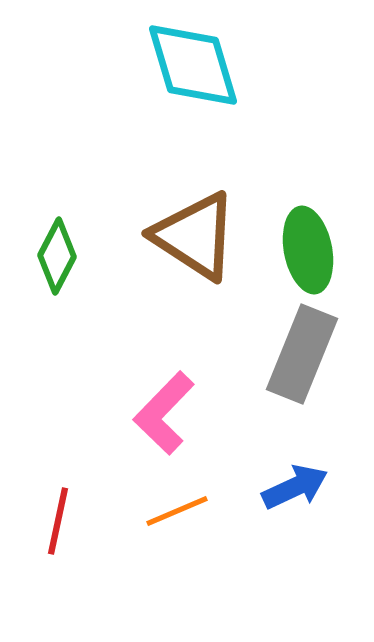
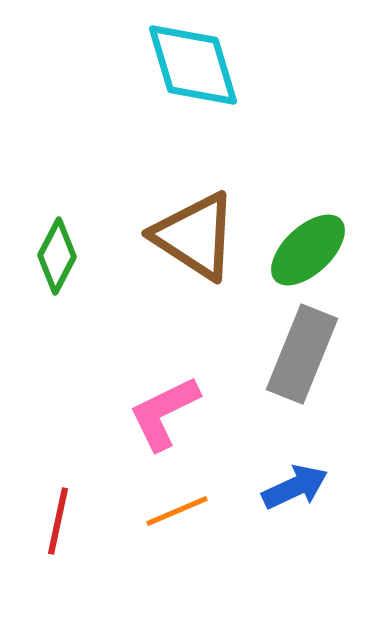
green ellipse: rotated 58 degrees clockwise
pink L-shape: rotated 20 degrees clockwise
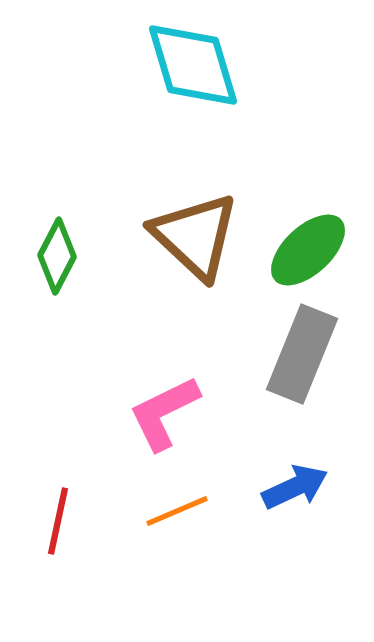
brown triangle: rotated 10 degrees clockwise
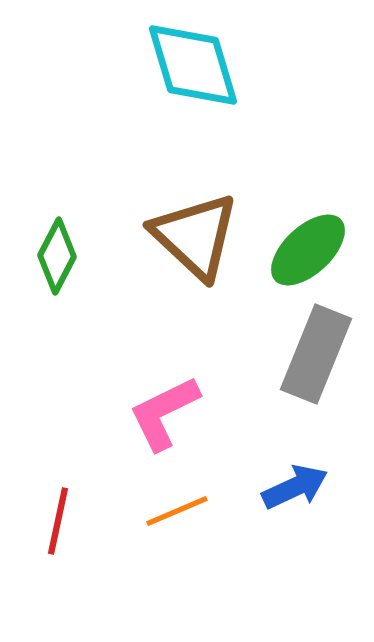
gray rectangle: moved 14 px right
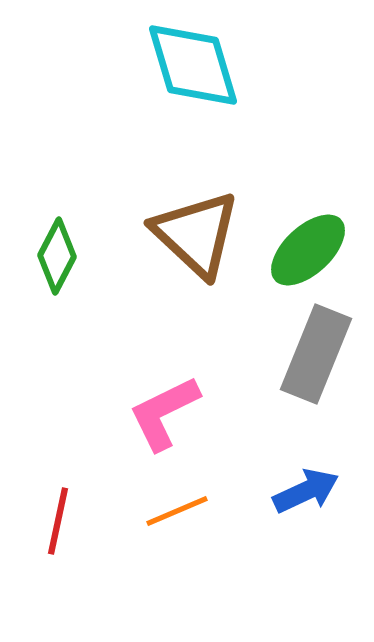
brown triangle: moved 1 px right, 2 px up
blue arrow: moved 11 px right, 4 px down
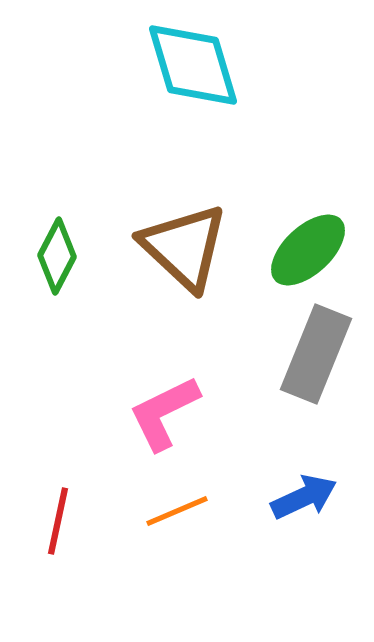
brown triangle: moved 12 px left, 13 px down
blue arrow: moved 2 px left, 6 px down
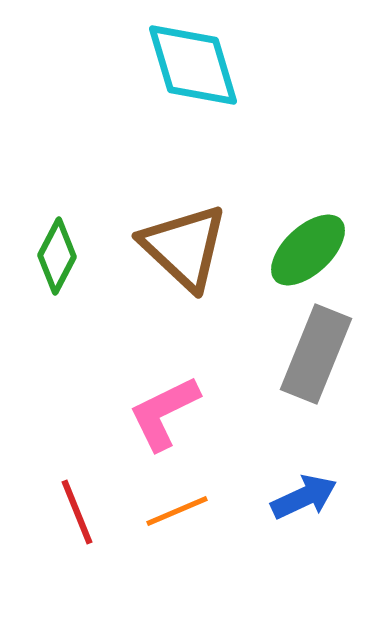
red line: moved 19 px right, 9 px up; rotated 34 degrees counterclockwise
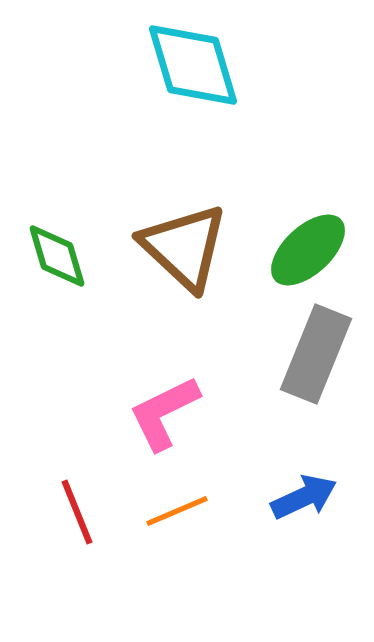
green diamond: rotated 44 degrees counterclockwise
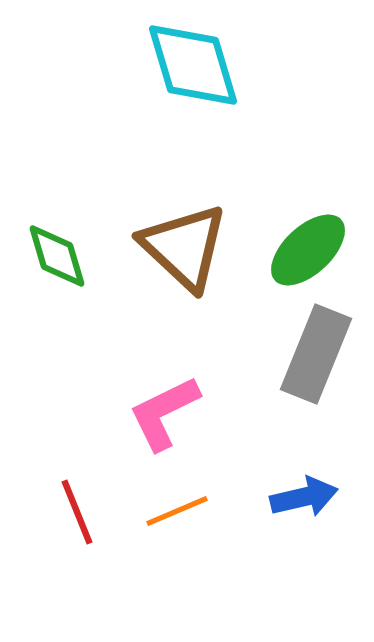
blue arrow: rotated 12 degrees clockwise
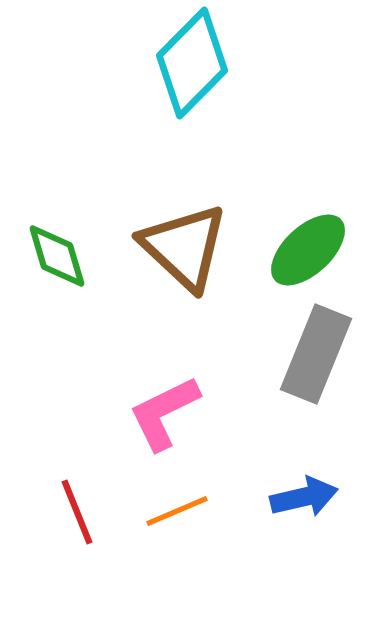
cyan diamond: moved 1 px left, 2 px up; rotated 61 degrees clockwise
